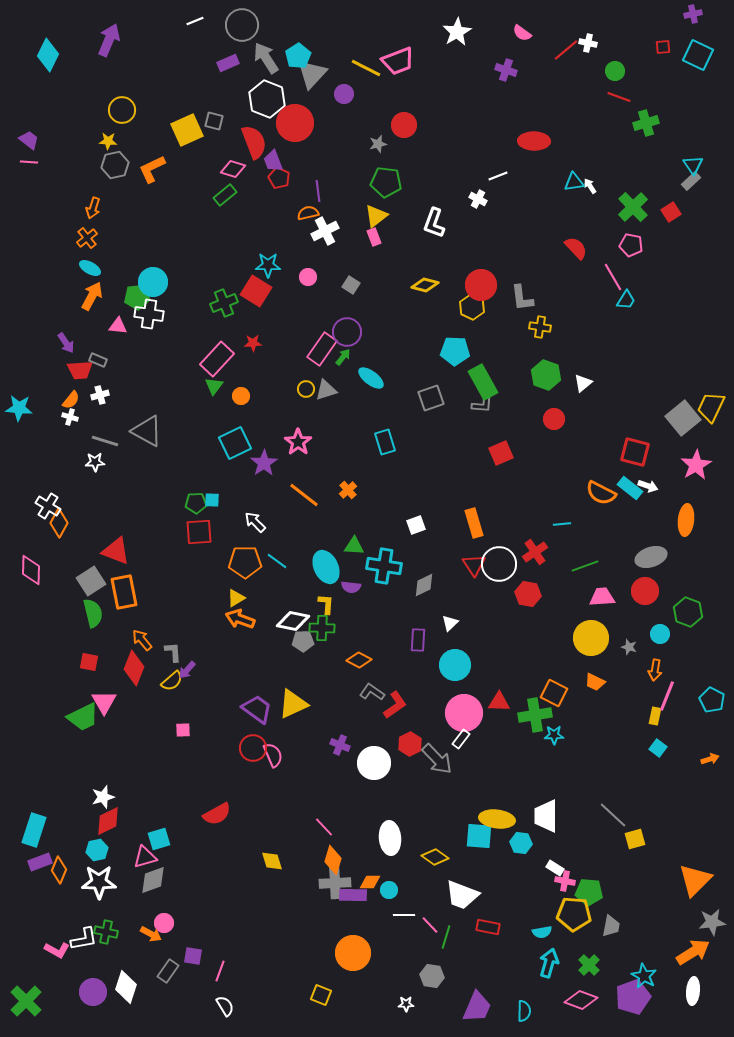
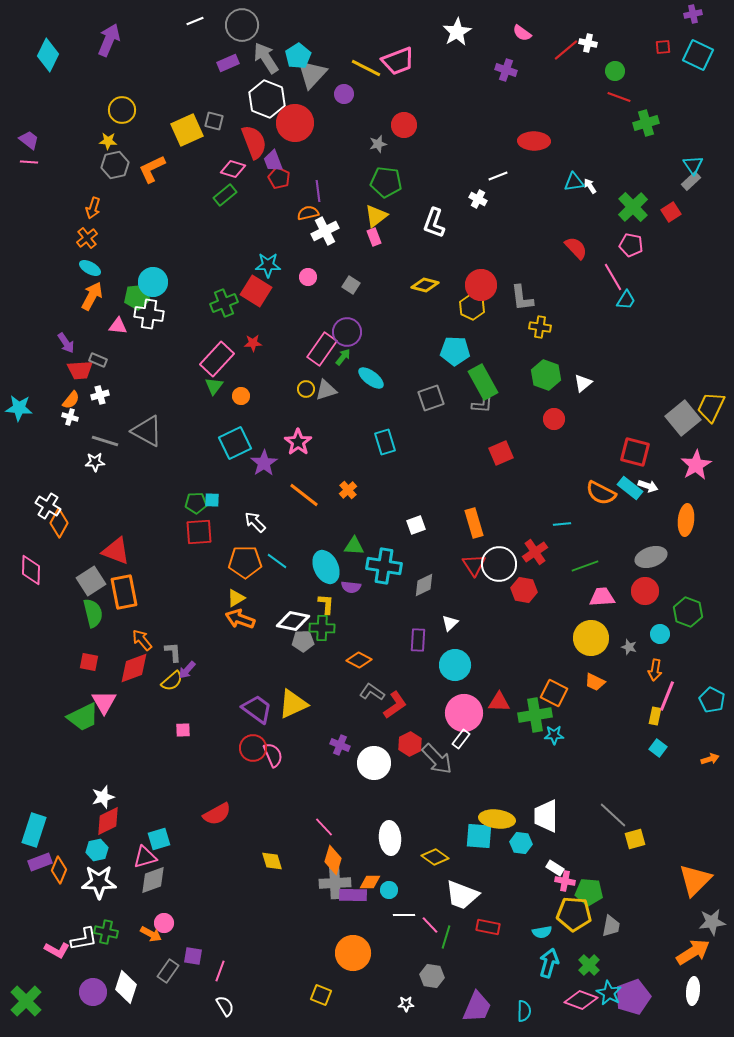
red hexagon at (528, 594): moved 4 px left, 4 px up
red diamond at (134, 668): rotated 48 degrees clockwise
cyan star at (644, 976): moved 35 px left, 17 px down
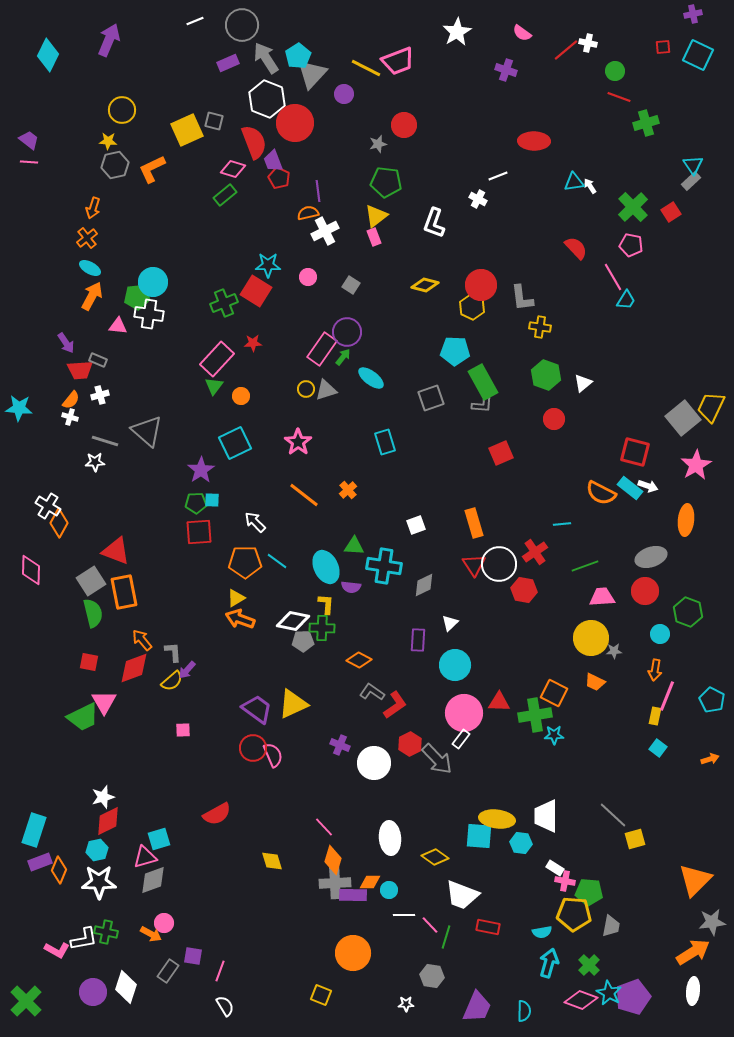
gray triangle at (147, 431): rotated 12 degrees clockwise
purple star at (264, 463): moved 63 px left, 7 px down
gray star at (629, 647): moved 15 px left, 4 px down; rotated 21 degrees counterclockwise
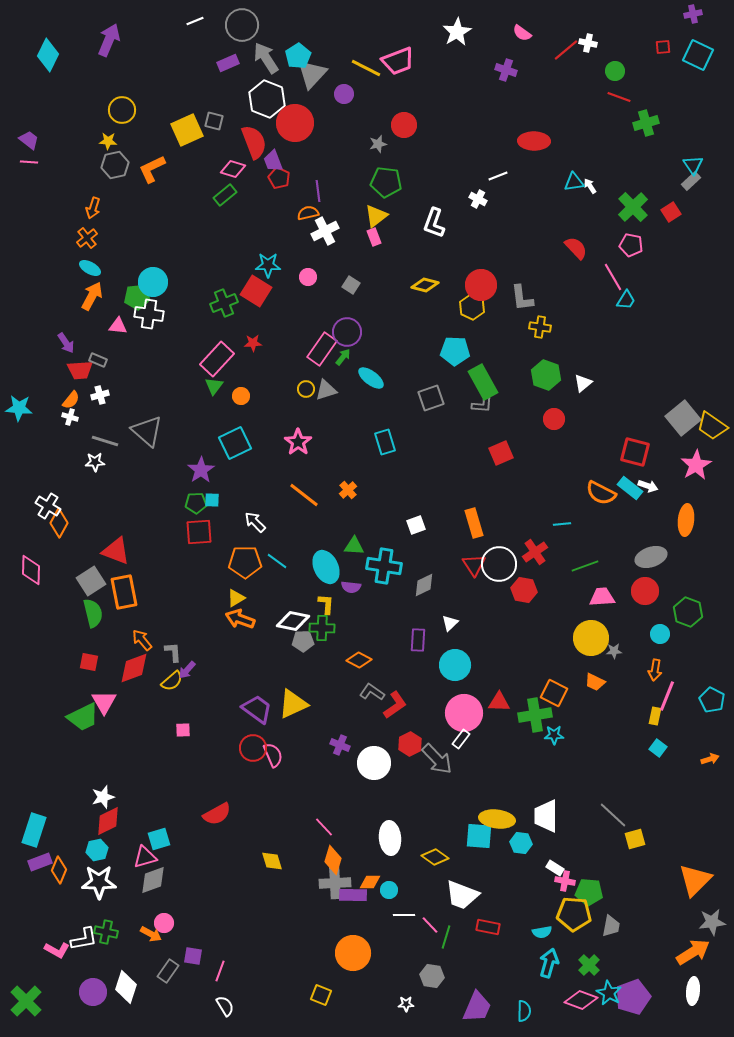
yellow trapezoid at (711, 407): moved 1 px right, 19 px down; rotated 80 degrees counterclockwise
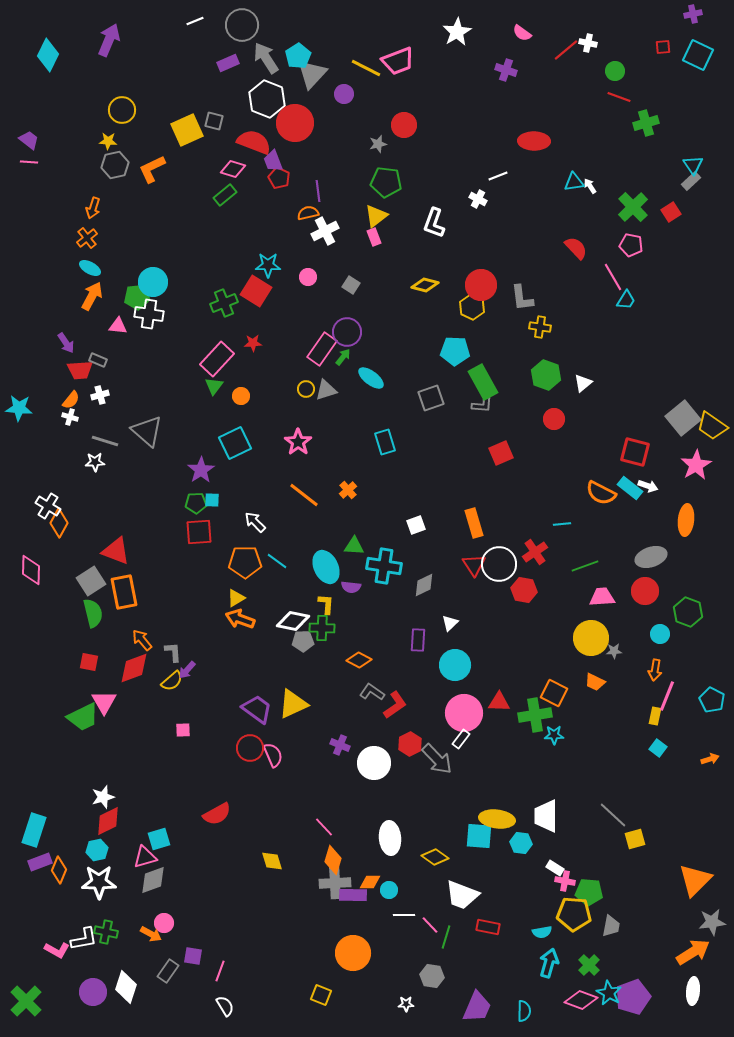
red semicircle at (254, 142): rotated 48 degrees counterclockwise
red circle at (253, 748): moved 3 px left
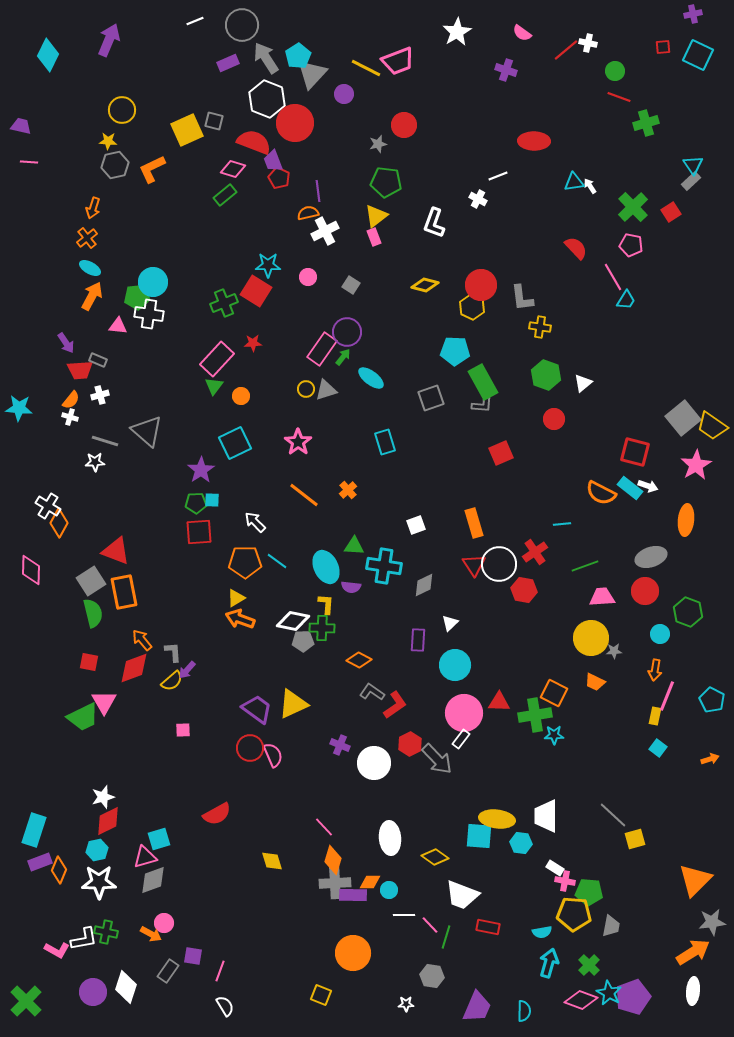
purple trapezoid at (29, 140): moved 8 px left, 14 px up; rotated 25 degrees counterclockwise
